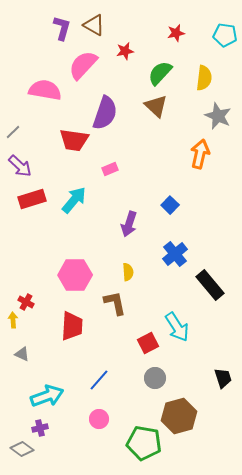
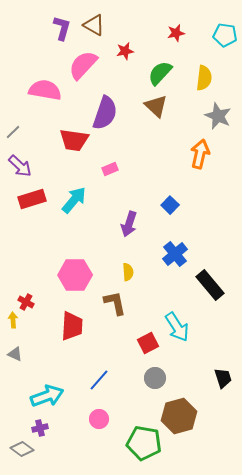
gray triangle at (22, 354): moved 7 px left
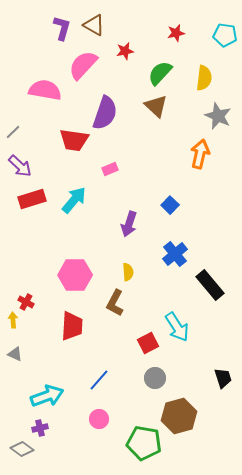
brown L-shape at (115, 303): rotated 140 degrees counterclockwise
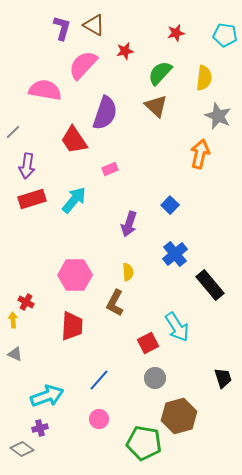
red trapezoid at (74, 140): rotated 48 degrees clockwise
purple arrow at (20, 166): moved 7 px right; rotated 55 degrees clockwise
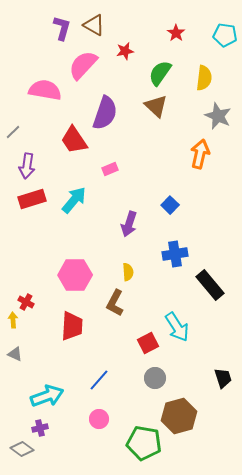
red star at (176, 33): rotated 24 degrees counterclockwise
green semicircle at (160, 73): rotated 8 degrees counterclockwise
blue cross at (175, 254): rotated 30 degrees clockwise
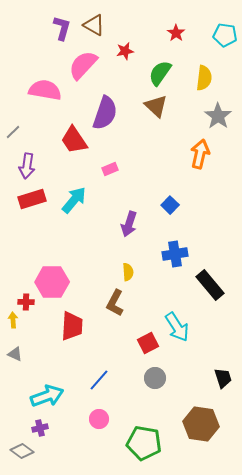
gray star at (218, 116): rotated 12 degrees clockwise
pink hexagon at (75, 275): moved 23 px left, 7 px down
red cross at (26, 302): rotated 28 degrees counterclockwise
brown hexagon at (179, 416): moved 22 px right, 8 px down; rotated 24 degrees clockwise
gray diamond at (22, 449): moved 2 px down
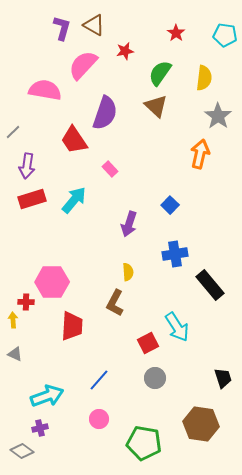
pink rectangle at (110, 169): rotated 70 degrees clockwise
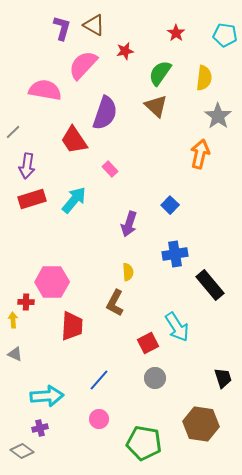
cyan arrow at (47, 396): rotated 16 degrees clockwise
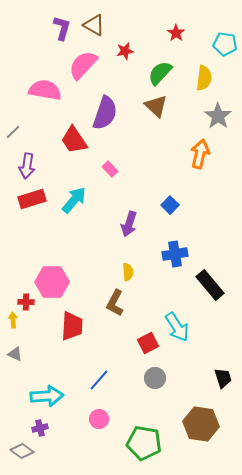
cyan pentagon at (225, 35): moved 9 px down
green semicircle at (160, 73): rotated 8 degrees clockwise
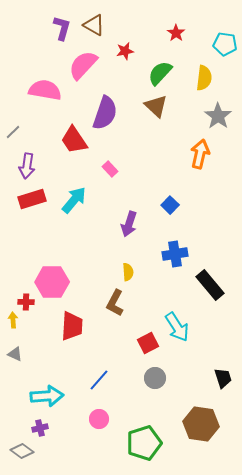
green pentagon at (144, 443): rotated 28 degrees counterclockwise
